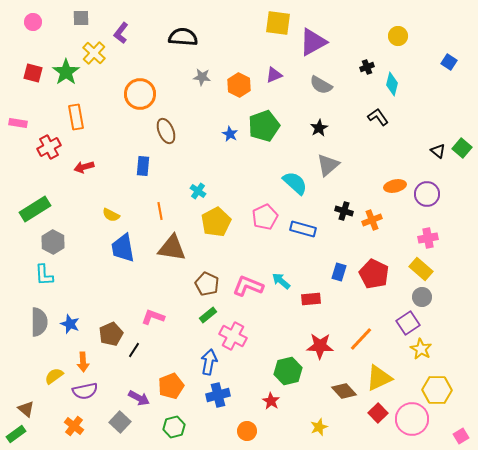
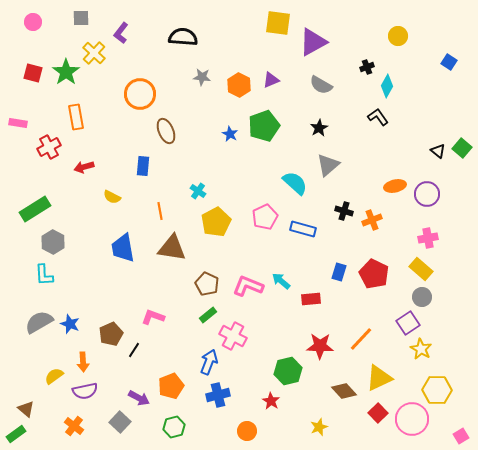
purple triangle at (274, 75): moved 3 px left, 5 px down
cyan diamond at (392, 84): moved 5 px left, 2 px down; rotated 15 degrees clockwise
yellow semicircle at (111, 215): moved 1 px right, 18 px up
gray semicircle at (39, 322): rotated 120 degrees counterclockwise
blue arrow at (209, 362): rotated 10 degrees clockwise
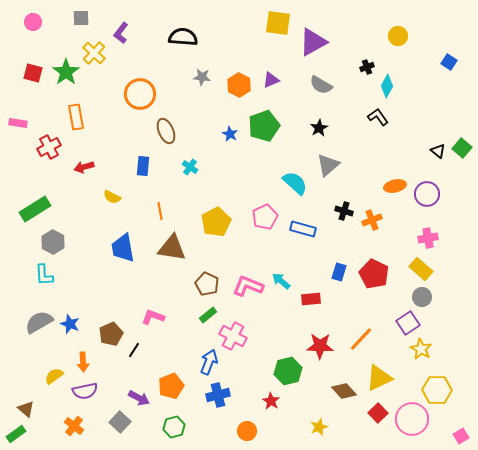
cyan cross at (198, 191): moved 8 px left, 24 px up
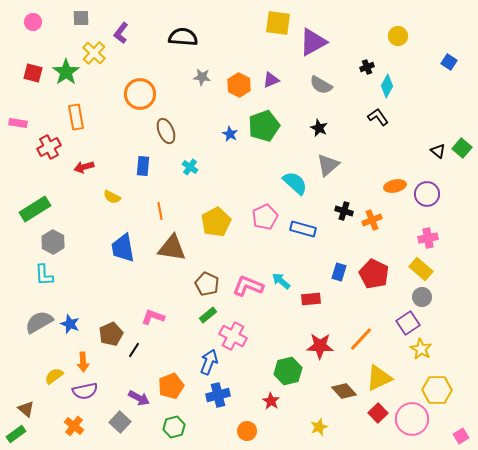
black star at (319, 128): rotated 18 degrees counterclockwise
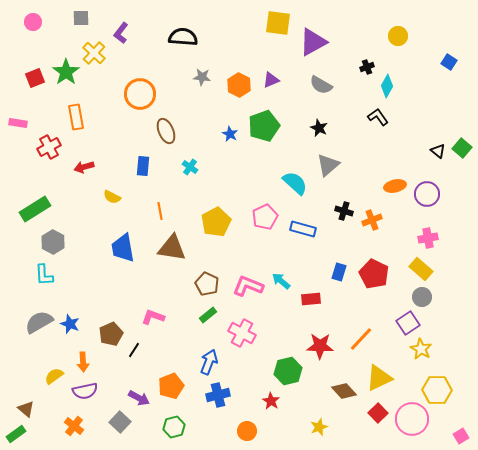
red square at (33, 73): moved 2 px right, 5 px down; rotated 36 degrees counterclockwise
pink cross at (233, 336): moved 9 px right, 3 px up
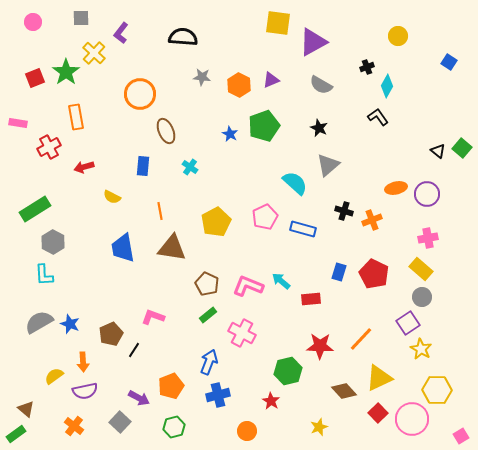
orange ellipse at (395, 186): moved 1 px right, 2 px down
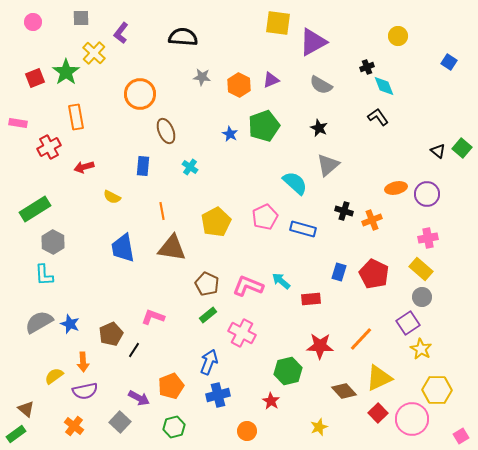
cyan diamond at (387, 86): moved 3 px left; rotated 50 degrees counterclockwise
orange line at (160, 211): moved 2 px right
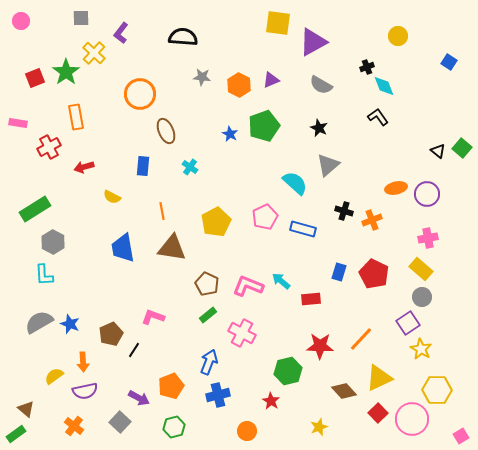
pink circle at (33, 22): moved 12 px left, 1 px up
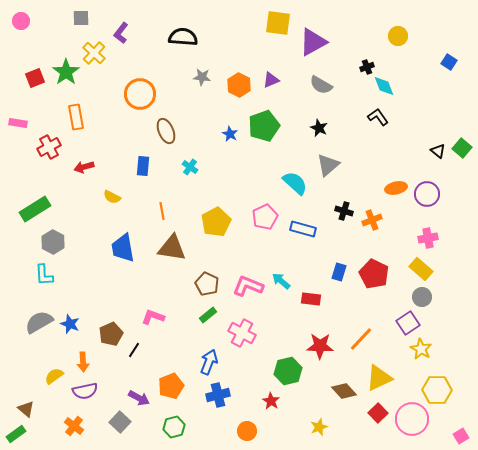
red rectangle at (311, 299): rotated 12 degrees clockwise
